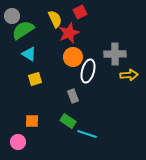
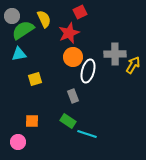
yellow semicircle: moved 11 px left
cyan triangle: moved 10 px left; rotated 42 degrees counterclockwise
yellow arrow: moved 4 px right, 10 px up; rotated 54 degrees counterclockwise
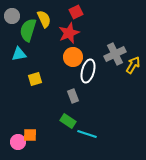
red square: moved 4 px left
green semicircle: moved 5 px right; rotated 40 degrees counterclockwise
gray cross: rotated 25 degrees counterclockwise
orange square: moved 2 px left, 14 px down
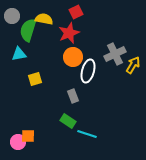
yellow semicircle: rotated 54 degrees counterclockwise
orange square: moved 2 px left, 1 px down
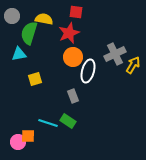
red square: rotated 32 degrees clockwise
green semicircle: moved 1 px right, 3 px down
cyan line: moved 39 px left, 11 px up
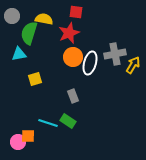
gray cross: rotated 15 degrees clockwise
white ellipse: moved 2 px right, 8 px up
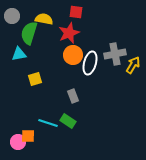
orange circle: moved 2 px up
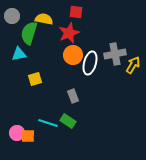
pink circle: moved 1 px left, 9 px up
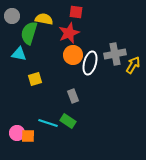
cyan triangle: rotated 21 degrees clockwise
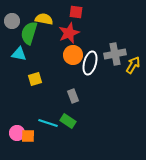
gray circle: moved 5 px down
